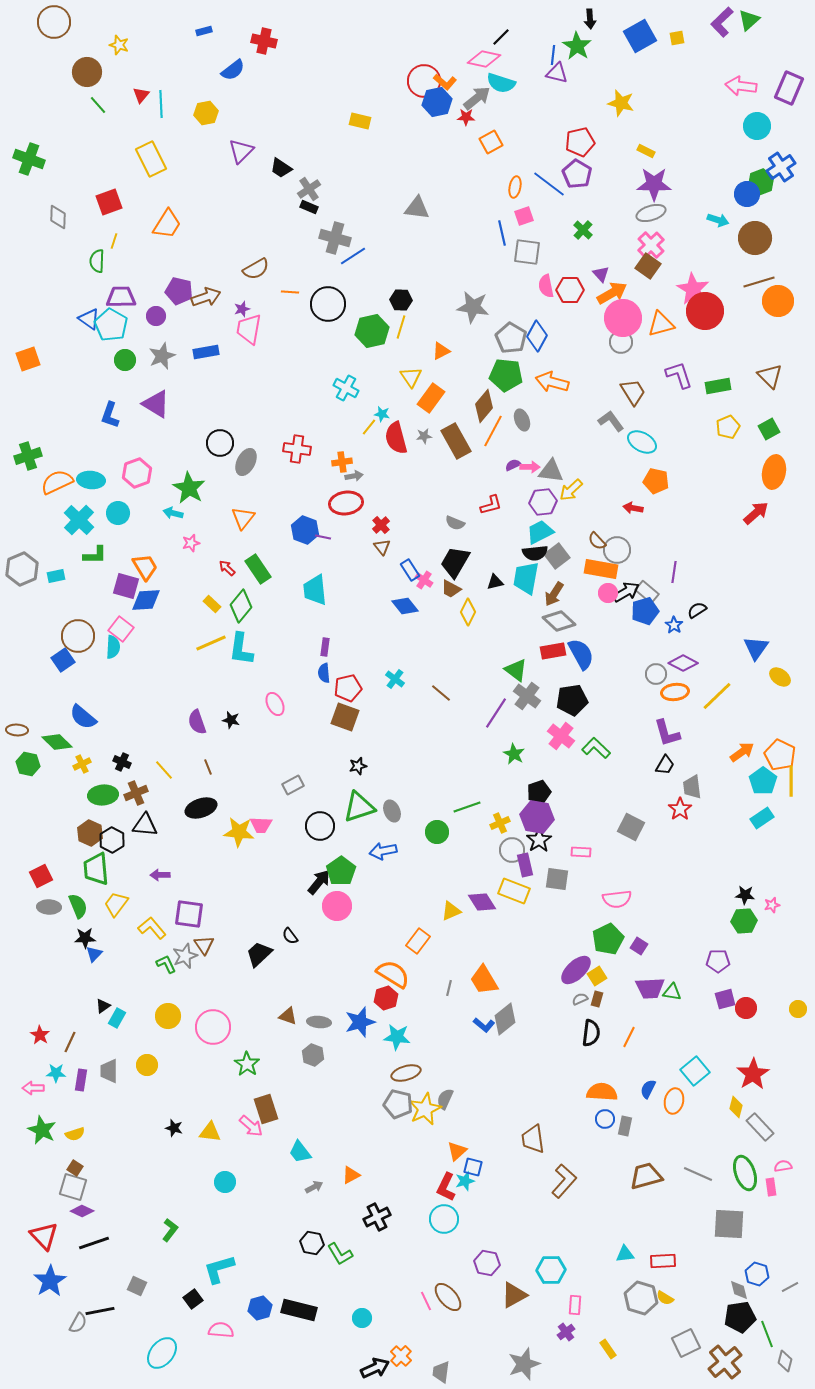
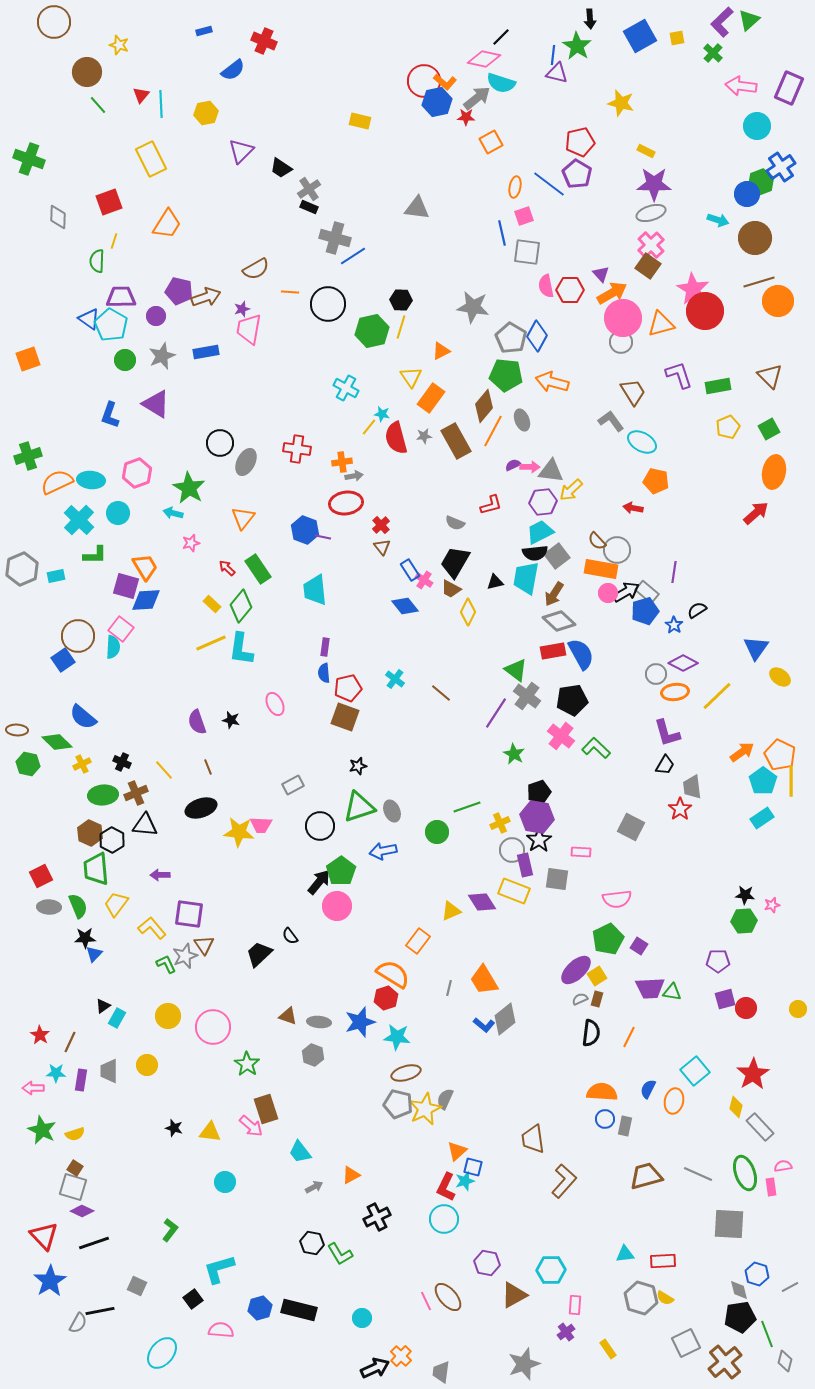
red cross at (264, 41): rotated 10 degrees clockwise
green cross at (583, 230): moved 130 px right, 177 px up
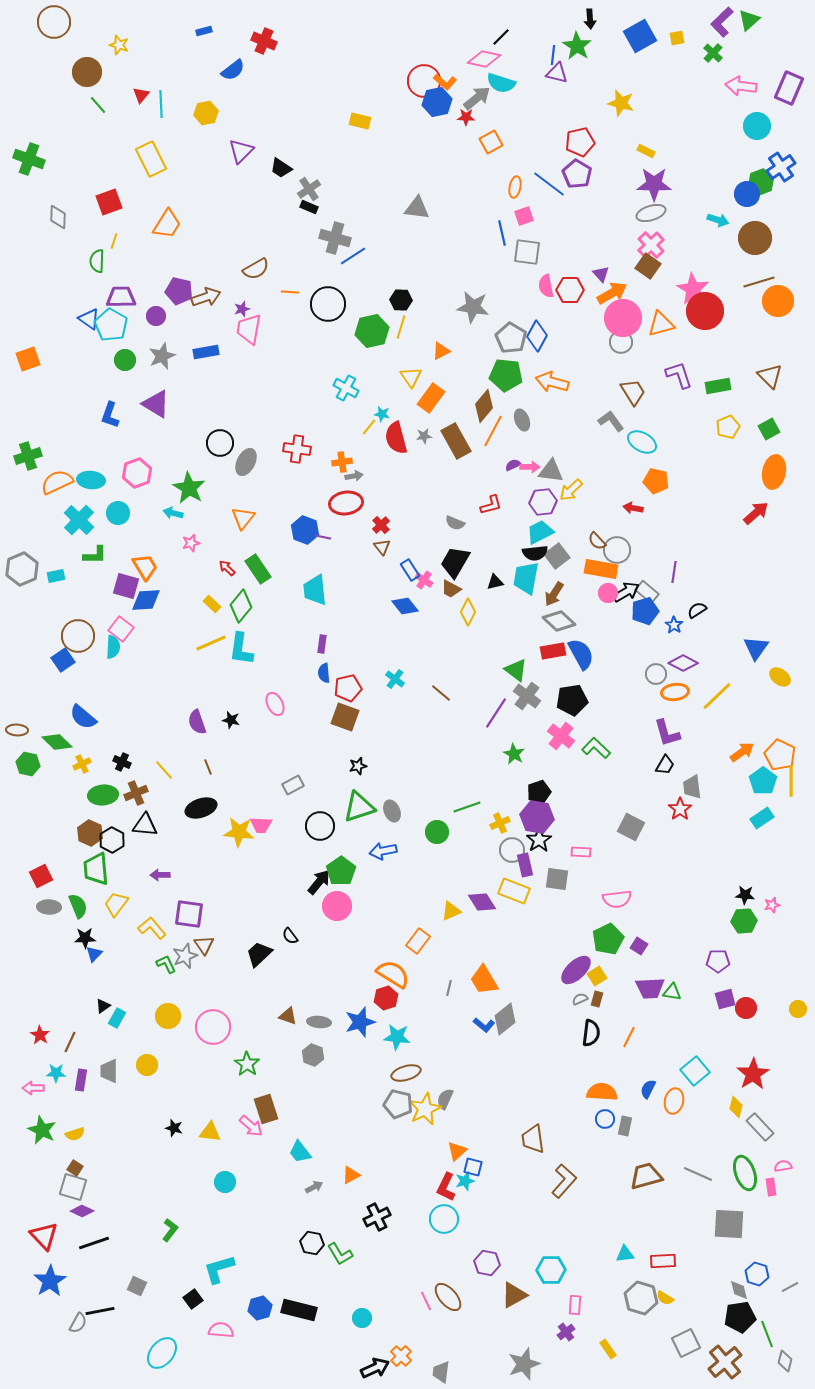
purple rectangle at (325, 647): moved 3 px left, 3 px up
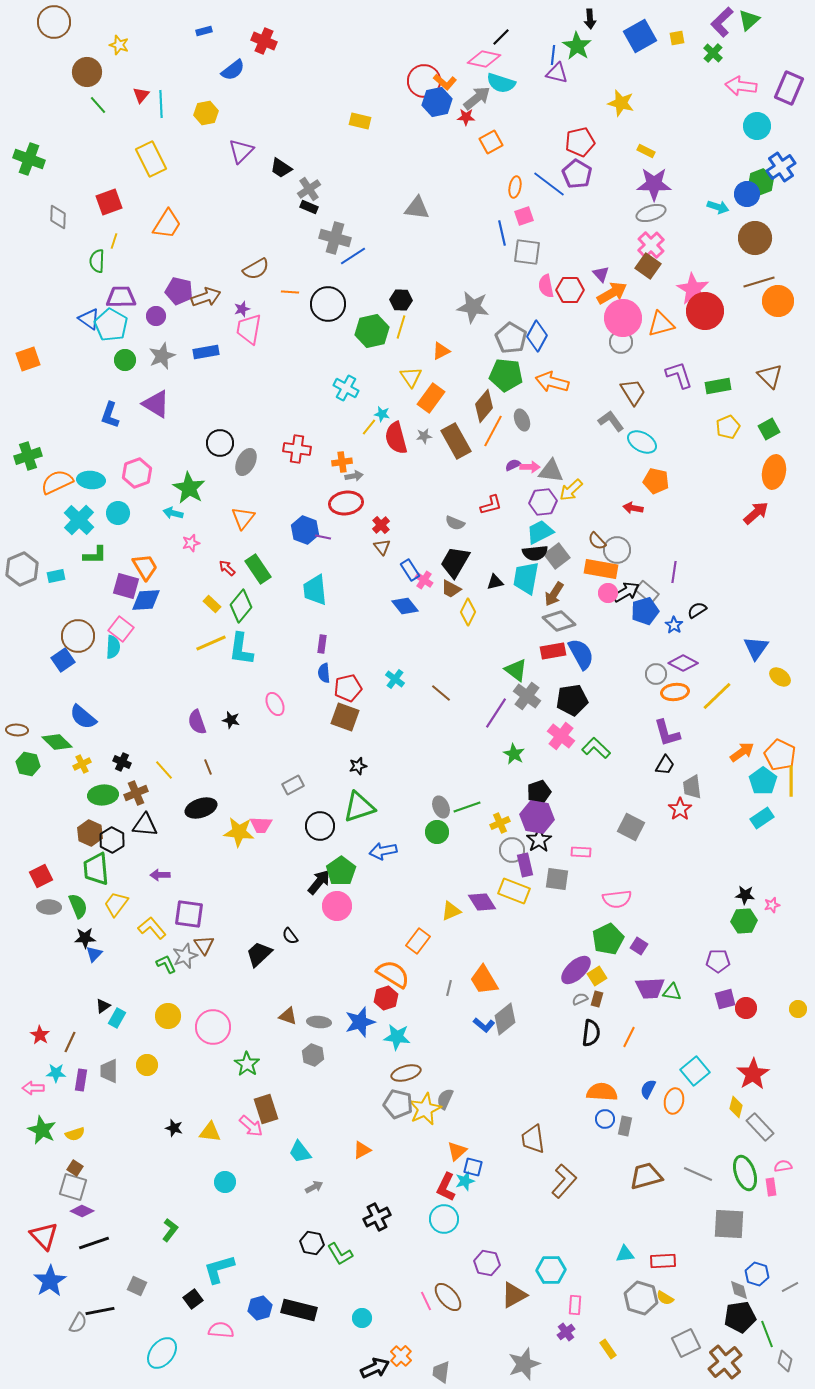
cyan arrow at (718, 220): moved 13 px up
gray ellipse at (392, 811): moved 49 px right, 4 px up
orange triangle at (351, 1175): moved 11 px right, 25 px up
